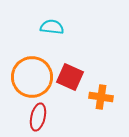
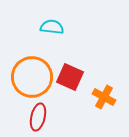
orange cross: moved 3 px right; rotated 20 degrees clockwise
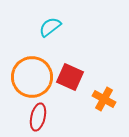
cyan semicircle: moved 2 px left; rotated 45 degrees counterclockwise
orange cross: moved 2 px down
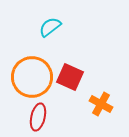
orange cross: moved 3 px left, 5 px down
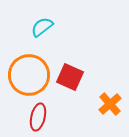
cyan semicircle: moved 8 px left
orange circle: moved 3 px left, 2 px up
orange cross: moved 9 px right; rotated 20 degrees clockwise
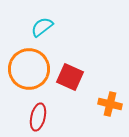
orange circle: moved 6 px up
orange cross: rotated 35 degrees counterclockwise
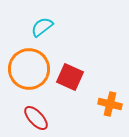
red ellipse: moved 2 px left, 1 px down; rotated 56 degrees counterclockwise
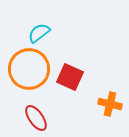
cyan semicircle: moved 3 px left, 6 px down
red ellipse: rotated 8 degrees clockwise
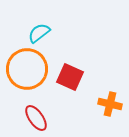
orange circle: moved 2 px left
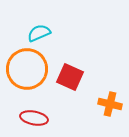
cyan semicircle: rotated 15 degrees clockwise
red ellipse: moved 2 px left; rotated 44 degrees counterclockwise
